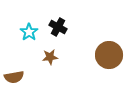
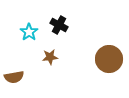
black cross: moved 1 px right, 2 px up
brown circle: moved 4 px down
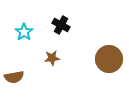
black cross: moved 2 px right
cyan star: moved 5 px left
brown star: moved 2 px right, 1 px down
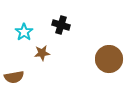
black cross: rotated 12 degrees counterclockwise
brown star: moved 10 px left, 5 px up
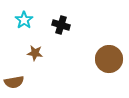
cyan star: moved 12 px up
brown star: moved 7 px left; rotated 14 degrees clockwise
brown semicircle: moved 5 px down
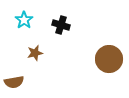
brown star: rotated 21 degrees counterclockwise
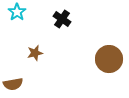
cyan star: moved 7 px left, 8 px up
black cross: moved 1 px right, 6 px up; rotated 18 degrees clockwise
brown semicircle: moved 1 px left, 2 px down
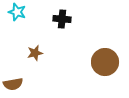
cyan star: rotated 18 degrees counterclockwise
black cross: rotated 30 degrees counterclockwise
brown circle: moved 4 px left, 3 px down
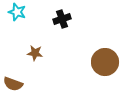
black cross: rotated 24 degrees counterclockwise
brown star: rotated 21 degrees clockwise
brown semicircle: rotated 30 degrees clockwise
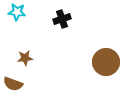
cyan star: rotated 12 degrees counterclockwise
brown star: moved 10 px left, 5 px down; rotated 14 degrees counterclockwise
brown circle: moved 1 px right
